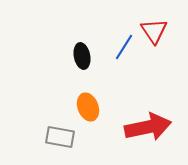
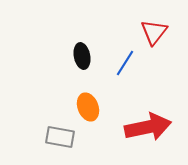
red triangle: moved 1 px down; rotated 12 degrees clockwise
blue line: moved 1 px right, 16 px down
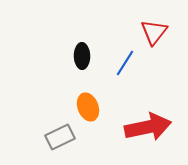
black ellipse: rotated 10 degrees clockwise
gray rectangle: rotated 36 degrees counterclockwise
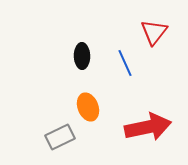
blue line: rotated 56 degrees counterclockwise
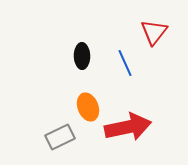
red arrow: moved 20 px left
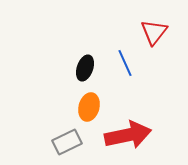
black ellipse: moved 3 px right, 12 px down; rotated 20 degrees clockwise
orange ellipse: moved 1 px right; rotated 36 degrees clockwise
red arrow: moved 8 px down
gray rectangle: moved 7 px right, 5 px down
